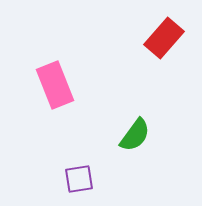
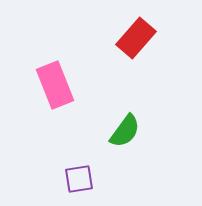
red rectangle: moved 28 px left
green semicircle: moved 10 px left, 4 px up
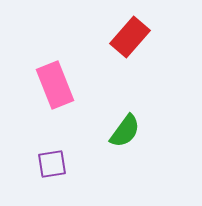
red rectangle: moved 6 px left, 1 px up
purple square: moved 27 px left, 15 px up
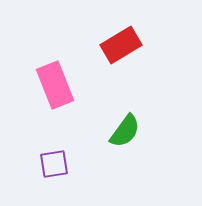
red rectangle: moved 9 px left, 8 px down; rotated 18 degrees clockwise
purple square: moved 2 px right
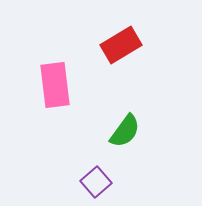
pink rectangle: rotated 15 degrees clockwise
purple square: moved 42 px right, 18 px down; rotated 32 degrees counterclockwise
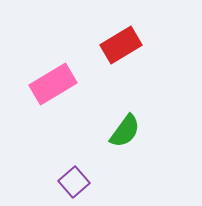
pink rectangle: moved 2 px left, 1 px up; rotated 66 degrees clockwise
purple square: moved 22 px left
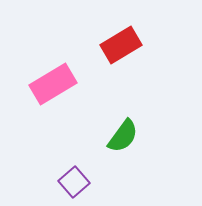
green semicircle: moved 2 px left, 5 px down
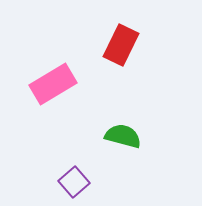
red rectangle: rotated 33 degrees counterclockwise
green semicircle: rotated 111 degrees counterclockwise
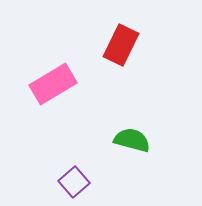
green semicircle: moved 9 px right, 4 px down
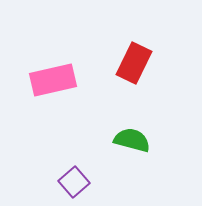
red rectangle: moved 13 px right, 18 px down
pink rectangle: moved 4 px up; rotated 18 degrees clockwise
